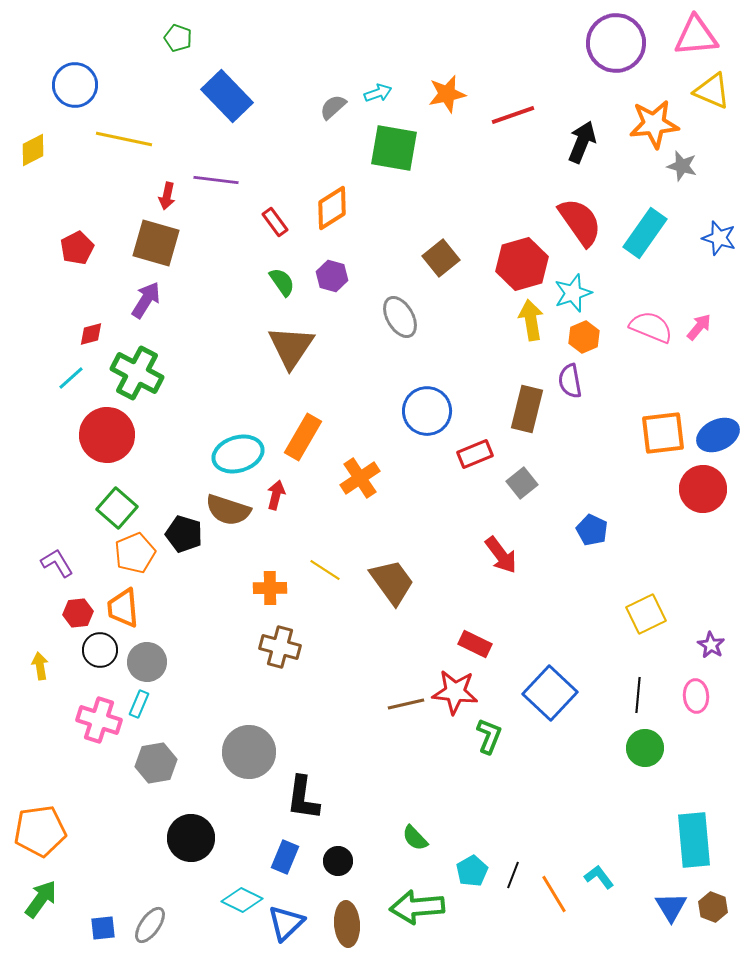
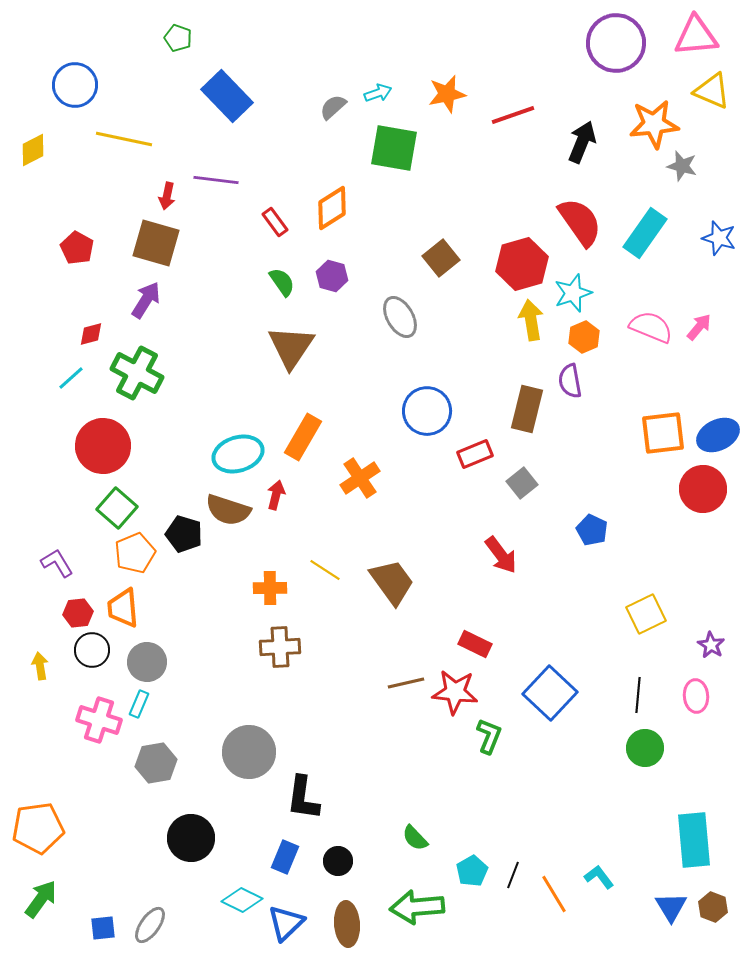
red pentagon at (77, 248): rotated 16 degrees counterclockwise
red circle at (107, 435): moved 4 px left, 11 px down
brown cross at (280, 647): rotated 18 degrees counterclockwise
black circle at (100, 650): moved 8 px left
brown line at (406, 704): moved 21 px up
orange pentagon at (40, 831): moved 2 px left, 3 px up
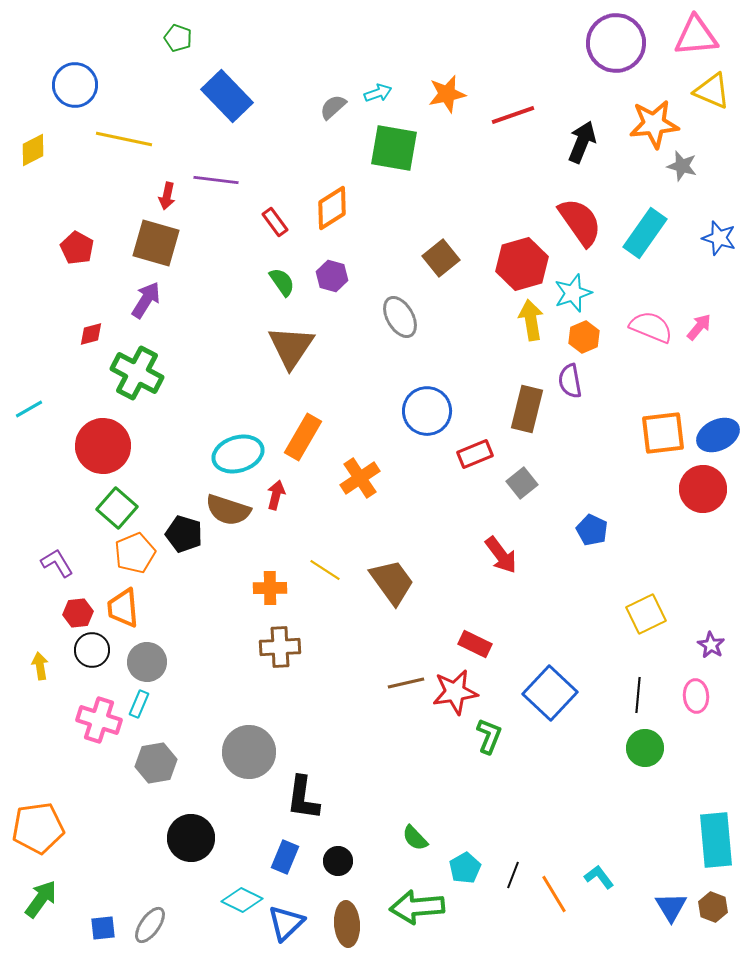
cyan line at (71, 378): moved 42 px left, 31 px down; rotated 12 degrees clockwise
red star at (455, 692): rotated 15 degrees counterclockwise
cyan rectangle at (694, 840): moved 22 px right
cyan pentagon at (472, 871): moved 7 px left, 3 px up
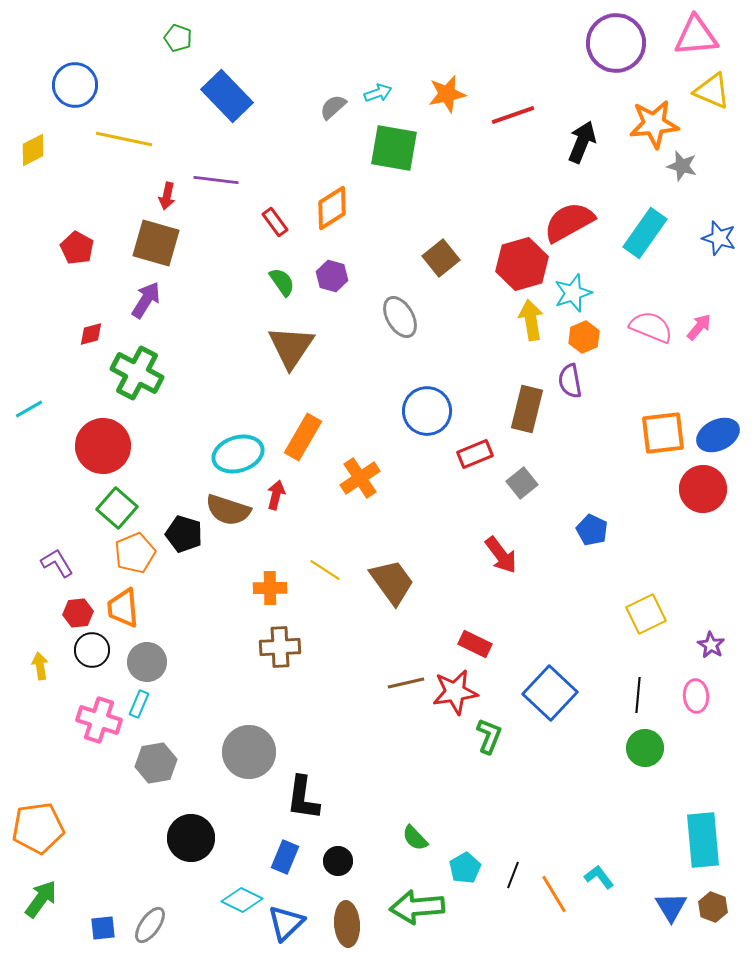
red semicircle at (580, 222): moved 11 px left; rotated 84 degrees counterclockwise
cyan rectangle at (716, 840): moved 13 px left
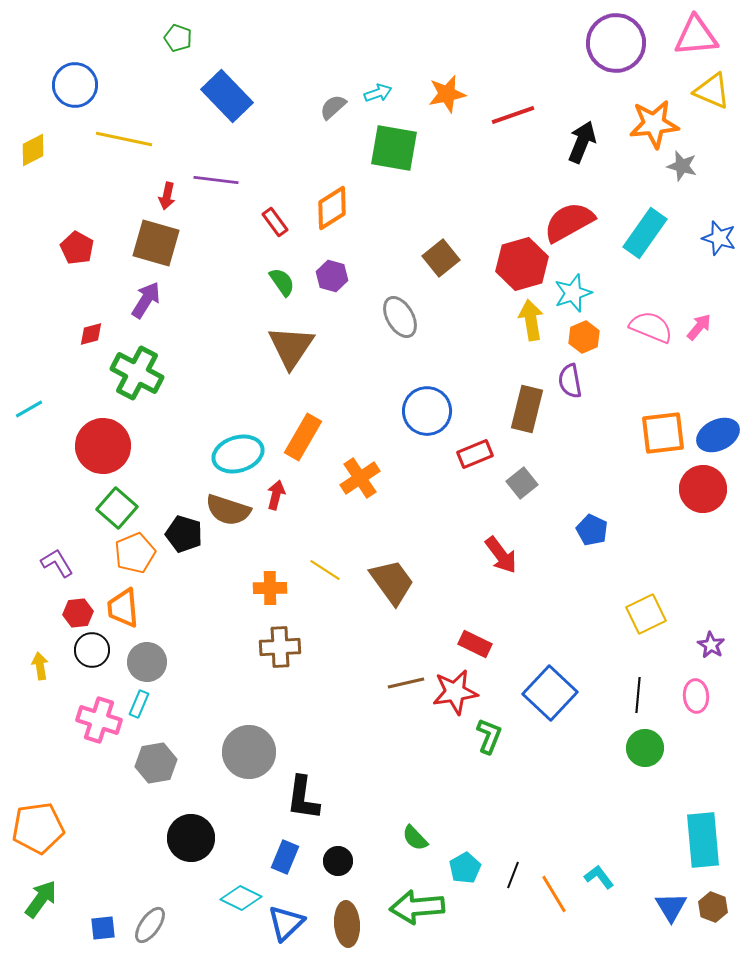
cyan diamond at (242, 900): moved 1 px left, 2 px up
